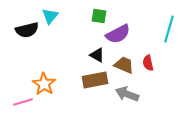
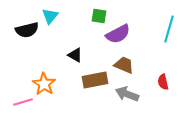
black triangle: moved 22 px left
red semicircle: moved 15 px right, 19 px down
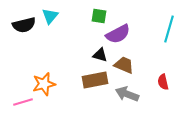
black semicircle: moved 3 px left, 5 px up
black triangle: moved 25 px right; rotated 14 degrees counterclockwise
orange star: rotated 25 degrees clockwise
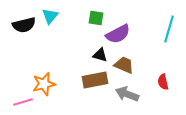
green square: moved 3 px left, 2 px down
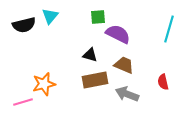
green square: moved 2 px right, 1 px up; rotated 14 degrees counterclockwise
purple semicircle: rotated 125 degrees counterclockwise
black triangle: moved 10 px left
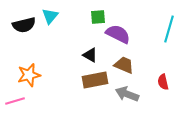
black triangle: rotated 14 degrees clockwise
orange star: moved 15 px left, 9 px up
pink line: moved 8 px left, 1 px up
